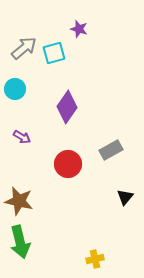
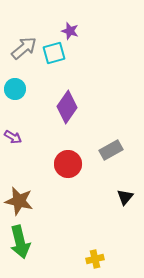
purple star: moved 9 px left, 2 px down
purple arrow: moved 9 px left
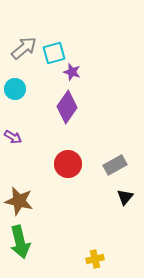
purple star: moved 2 px right, 41 px down
gray rectangle: moved 4 px right, 15 px down
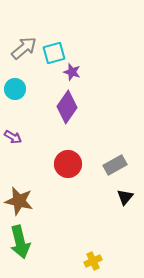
yellow cross: moved 2 px left, 2 px down; rotated 12 degrees counterclockwise
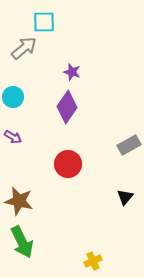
cyan square: moved 10 px left, 31 px up; rotated 15 degrees clockwise
cyan circle: moved 2 px left, 8 px down
gray rectangle: moved 14 px right, 20 px up
green arrow: moved 2 px right; rotated 12 degrees counterclockwise
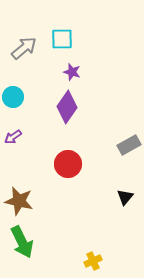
cyan square: moved 18 px right, 17 px down
purple arrow: rotated 114 degrees clockwise
